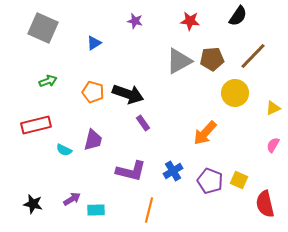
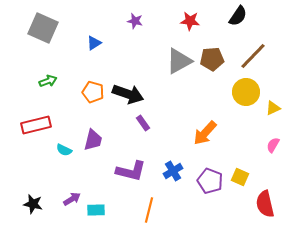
yellow circle: moved 11 px right, 1 px up
yellow square: moved 1 px right, 3 px up
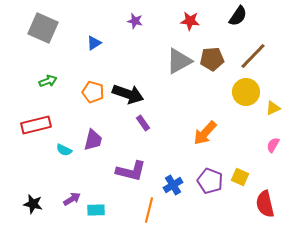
blue cross: moved 14 px down
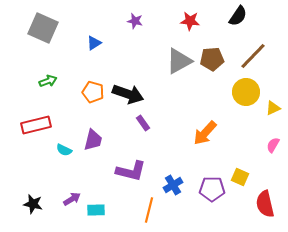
purple pentagon: moved 2 px right, 8 px down; rotated 20 degrees counterclockwise
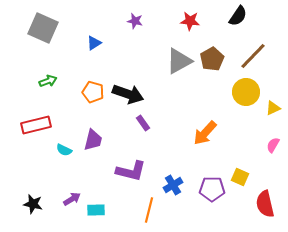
brown pentagon: rotated 25 degrees counterclockwise
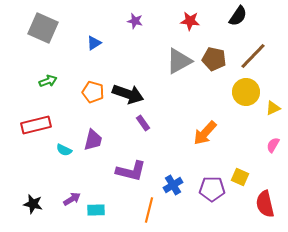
brown pentagon: moved 2 px right; rotated 30 degrees counterclockwise
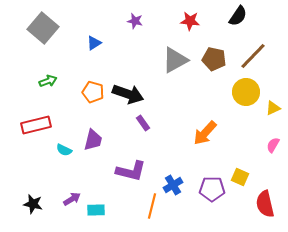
gray square: rotated 16 degrees clockwise
gray triangle: moved 4 px left, 1 px up
orange line: moved 3 px right, 4 px up
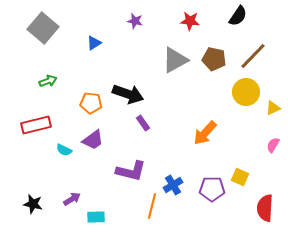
orange pentagon: moved 2 px left, 11 px down; rotated 10 degrees counterclockwise
purple trapezoid: rotated 40 degrees clockwise
red semicircle: moved 4 px down; rotated 16 degrees clockwise
cyan rectangle: moved 7 px down
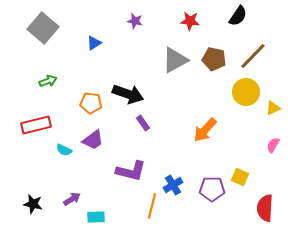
orange arrow: moved 3 px up
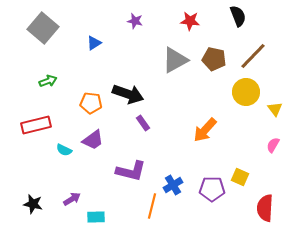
black semicircle: rotated 55 degrees counterclockwise
yellow triangle: moved 2 px right, 1 px down; rotated 42 degrees counterclockwise
